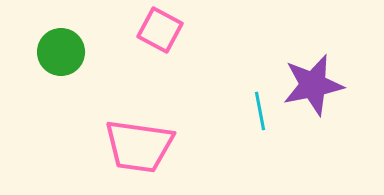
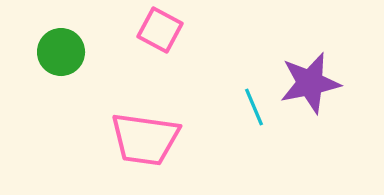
purple star: moved 3 px left, 2 px up
cyan line: moved 6 px left, 4 px up; rotated 12 degrees counterclockwise
pink trapezoid: moved 6 px right, 7 px up
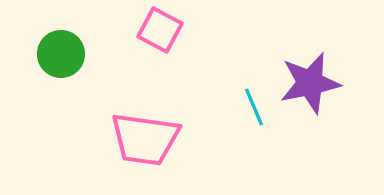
green circle: moved 2 px down
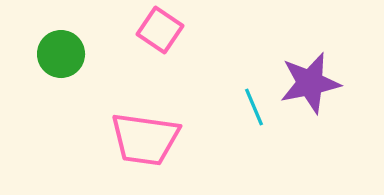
pink square: rotated 6 degrees clockwise
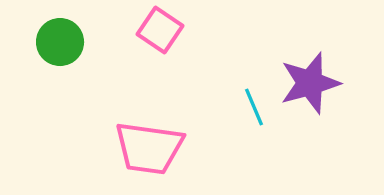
green circle: moved 1 px left, 12 px up
purple star: rotated 4 degrees counterclockwise
pink trapezoid: moved 4 px right, 9 px down
